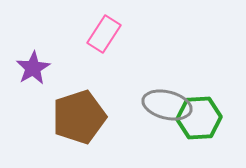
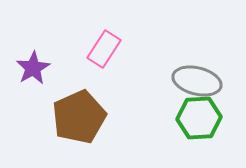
pink rectangle: moved 15 px down
gray ellipse: moved 30 px right, 24 px up
brown pentagon: rotated 6 degrees counterclockwise
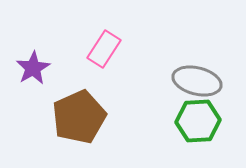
green hexagon: moved 1 px left, 3 px down
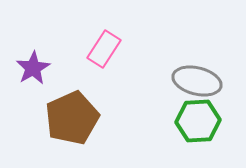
brown pentagon: moved 7 px left, 1 px down
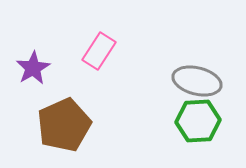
pink rectangle: moved 5 px left, 2 px down
brown pentagon: moved 8 px left, 7 px down
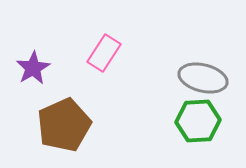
pink rectangle: moved 5 px right, 2 px down
gray ellipse: moved 6 px right, 3 px up
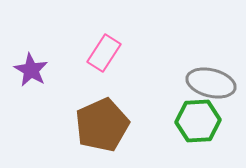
purple star: moved 2 px left, 2 px down; rotated 12 degrees counterclockwise
gray ellipse: moved 8 px right, 5 px down
brown pentagon: moved 38 px right
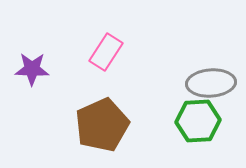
pink rectangle: moved 2 px right, 1 px up
purple star: moved 1 px right, 1 px up; rotated 28 degrees counterclockwise
gray ellipse: rotated 18 degrees counterclockwise
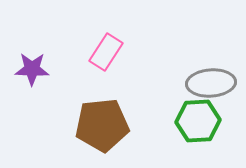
brown pentagon: rotated 18 degrees clockwise
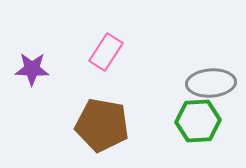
brown pentagon: rotated 16 degrees clockwise
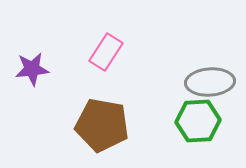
purple star: rotated 8 degrees counterclockwise
gray ellipse: moved 1 px left, 1 px up
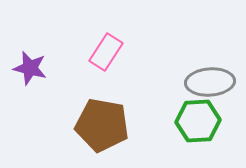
purple star: moved 2 px left, 1 px up; rotated 20 degrees clockwise
